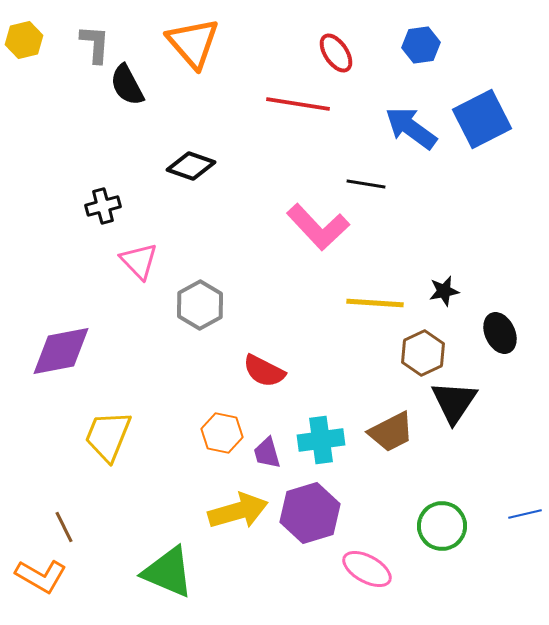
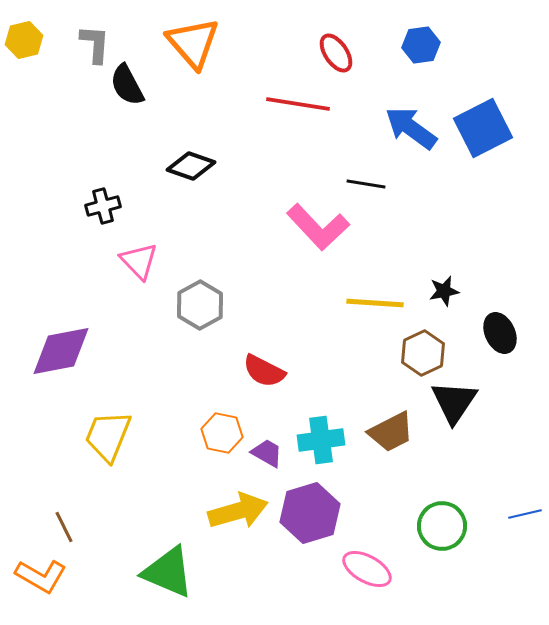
blue square: moved 1 px right, 9 px down
purple trapezoid: rotated 136 degrees clockwise
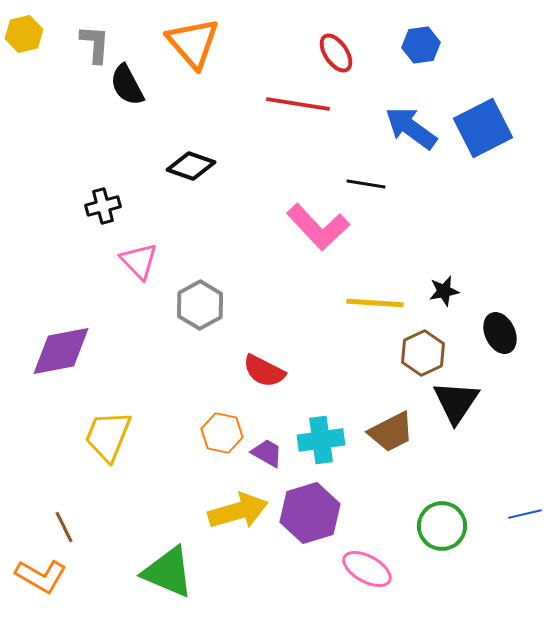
yellow hexagon: moved 6 px up
black triangle: moved 2 px right
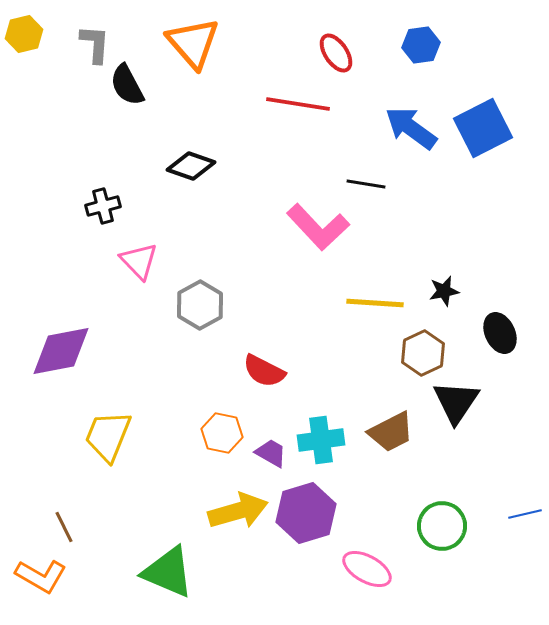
purple trapezoid: moved 4 px right
purple hexagon: moved 4 px left
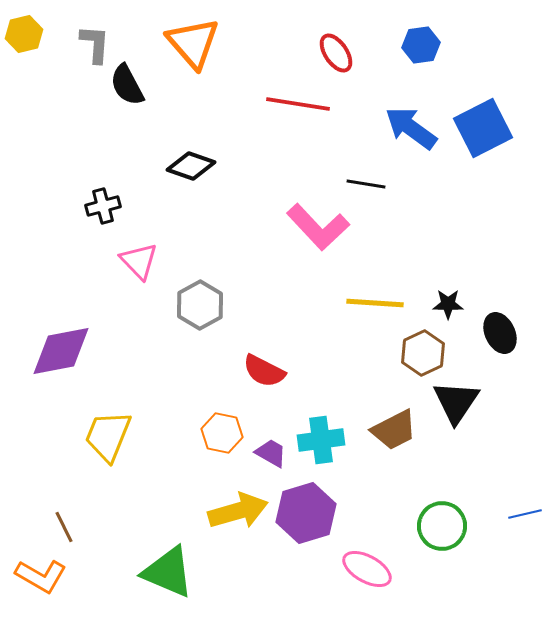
black star: moved 4 px right, 13 px down; rotated 12 degrees clockwise
brown trapezoid: moved 3 px right, 2 px up
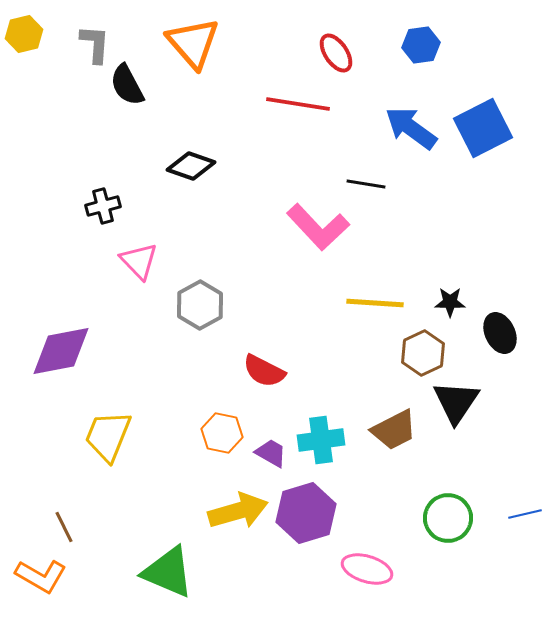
black star: moved 2 px right, 2 px up
green circle: moved 6 px right, 8 px up
pink ellipse: rotated 12 degrees counterclockwise
